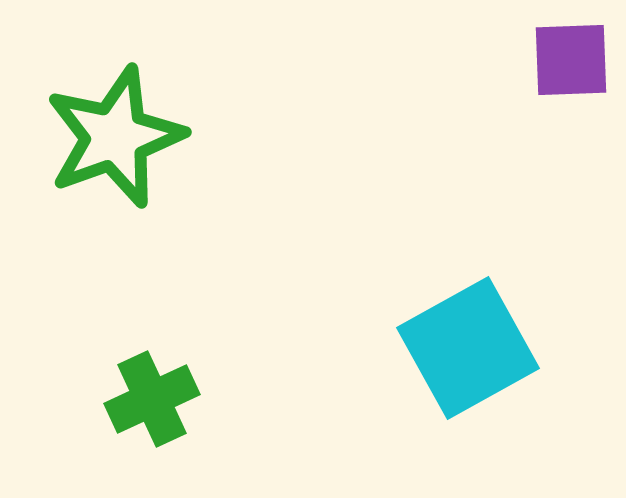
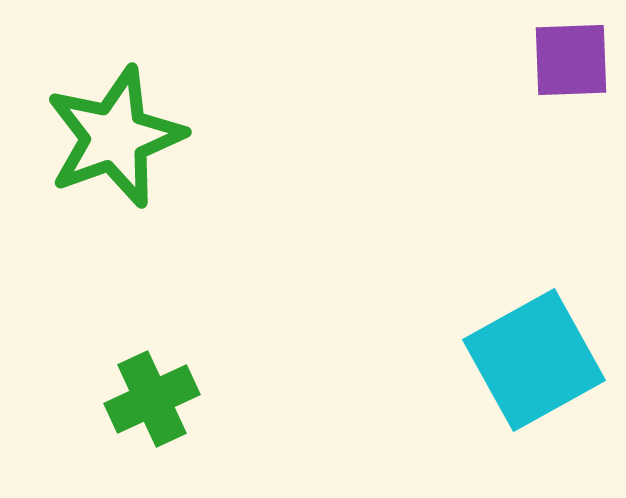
cyan square: moved 66 px right, 12 px down
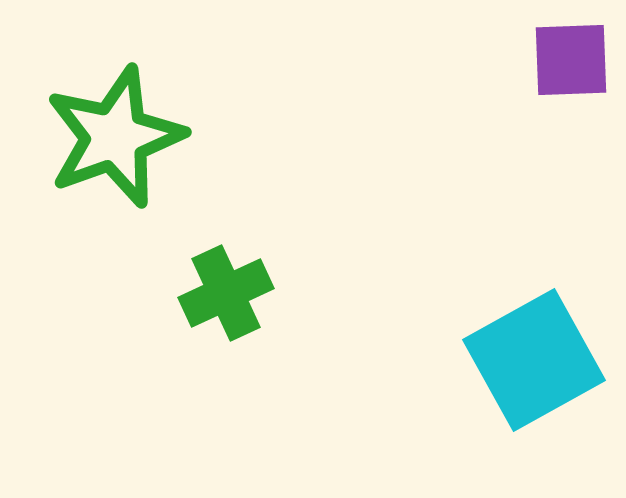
green cross: moved 74 px right, 106 px up
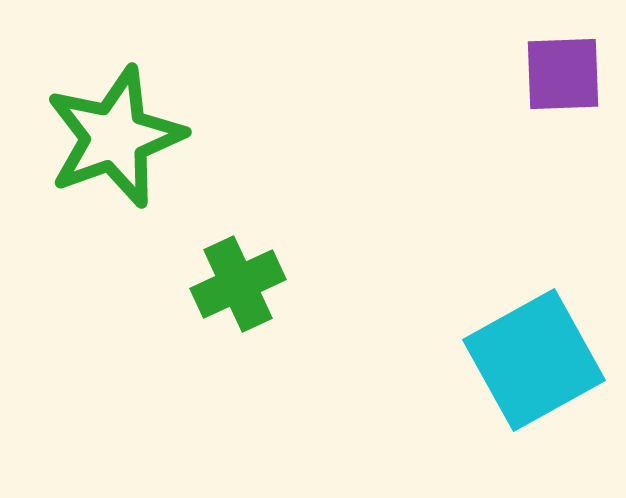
purple square: moved 8 px left, 14 px down
green cross: moved 12 px right, 9 px up
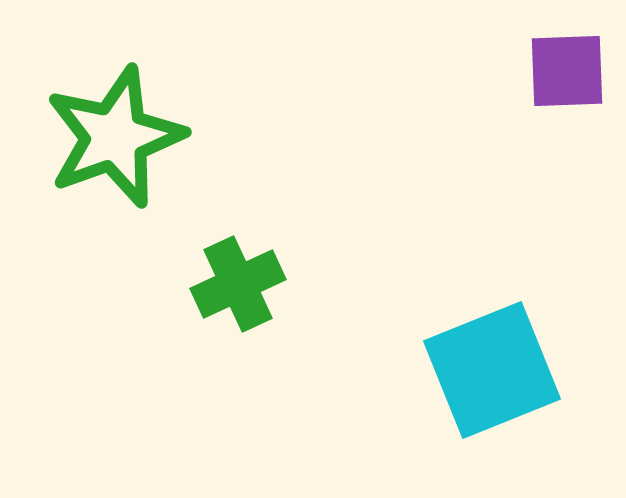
purple square: moved 4 px right, 3 px up
cyan square: moved 42 px left, 10 px down; rotated 7 degrees clockwise
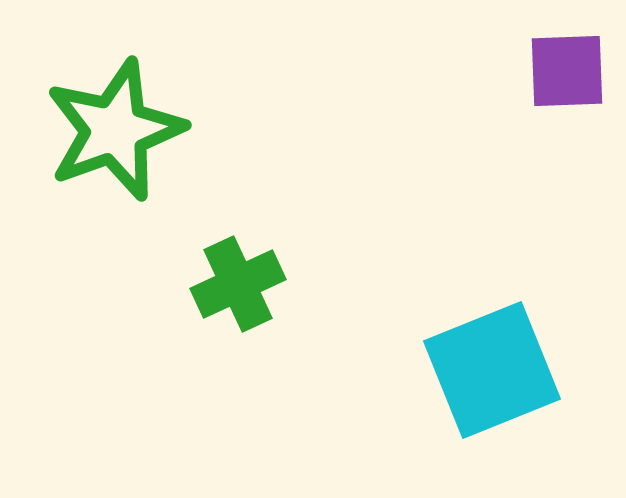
green star: moved 7 px up
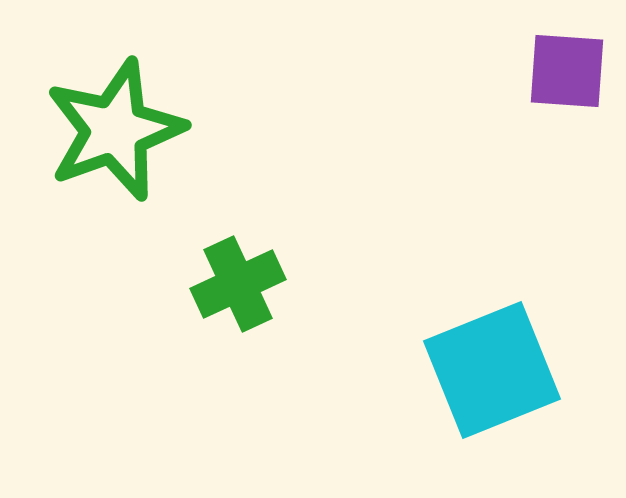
purple square: rotated 6 degrees clockwise
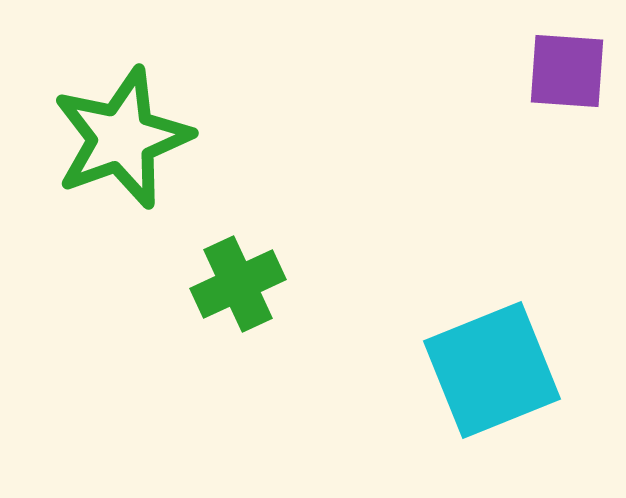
green star: moved 7 px right, 8 px down
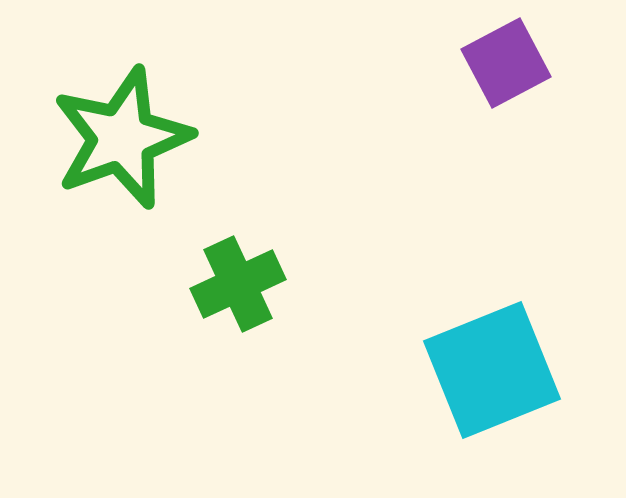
purple square: moved 61 px left, 8 px up; rotated 32 degrees counterclockwise
